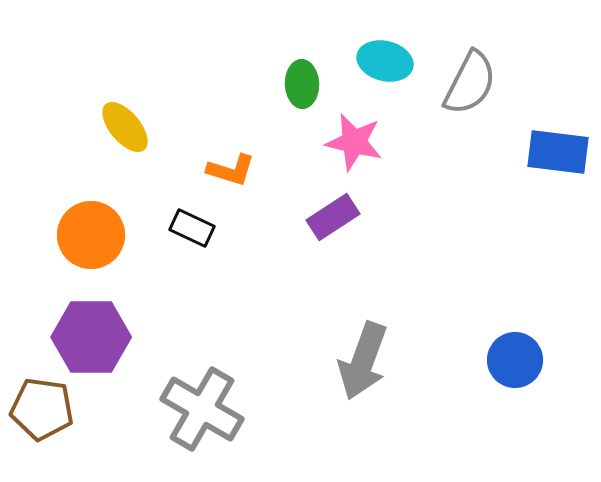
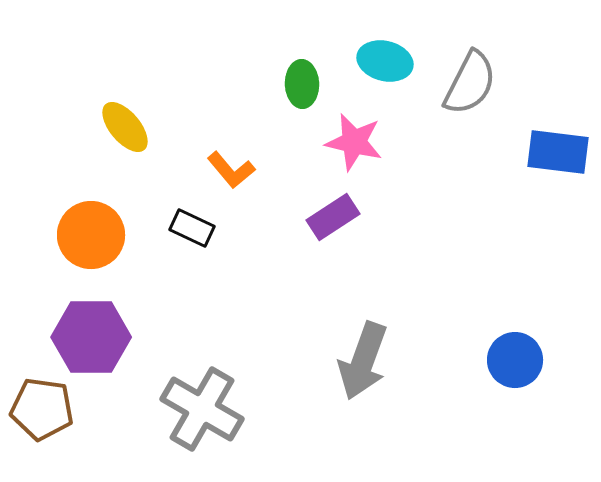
orange L-shape: rotated 33 degrees clockwise
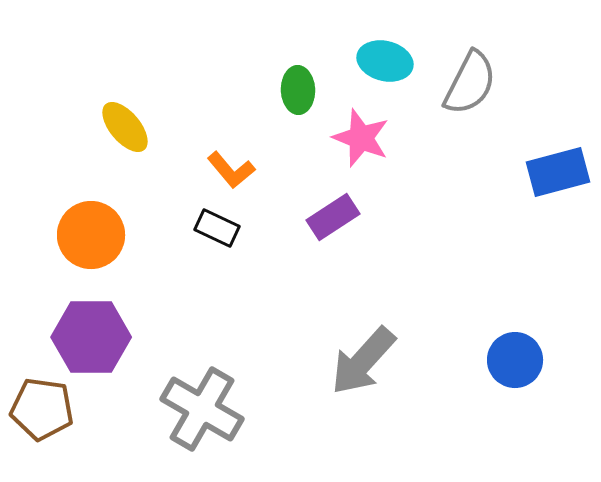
green ellipse: moved 4 px left, 6 px down
pink star: moved 7 px right, 4 px up; rotated 8 degrees clockwise
blue rectangle: moved 20 px down; rotated 22 degrees counterclockwise
black rectangle: moved 25 px right
gray arrow: rotated 22 degrees clockwise
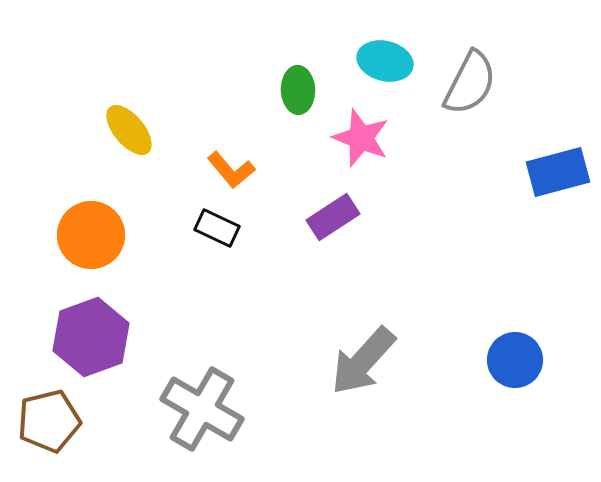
yellow ellipse: moved 4 px right, 3 px down
purple hexagon: rotated 20 degrees counterclockwise
brown pentagon: moved 7 px right, 12 px down; rotated 22 degrees counterclockwise
